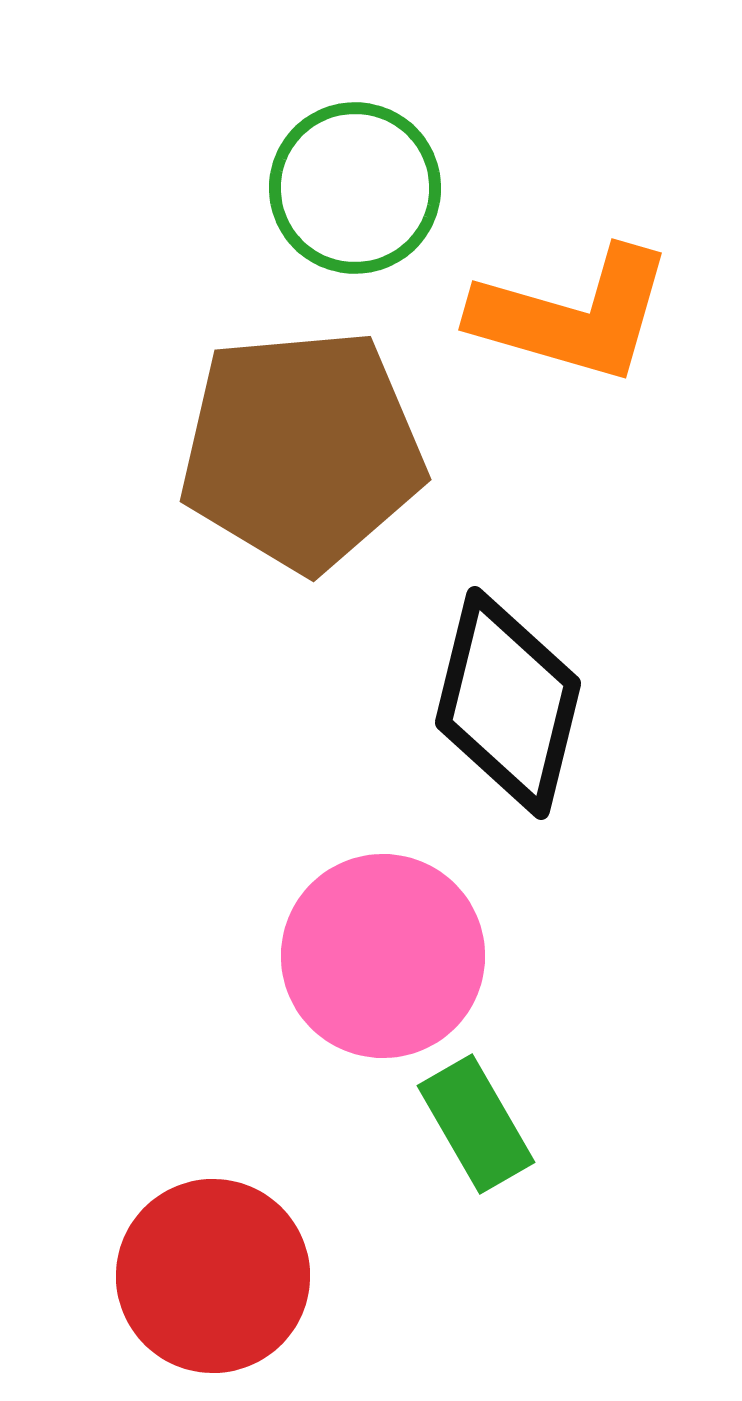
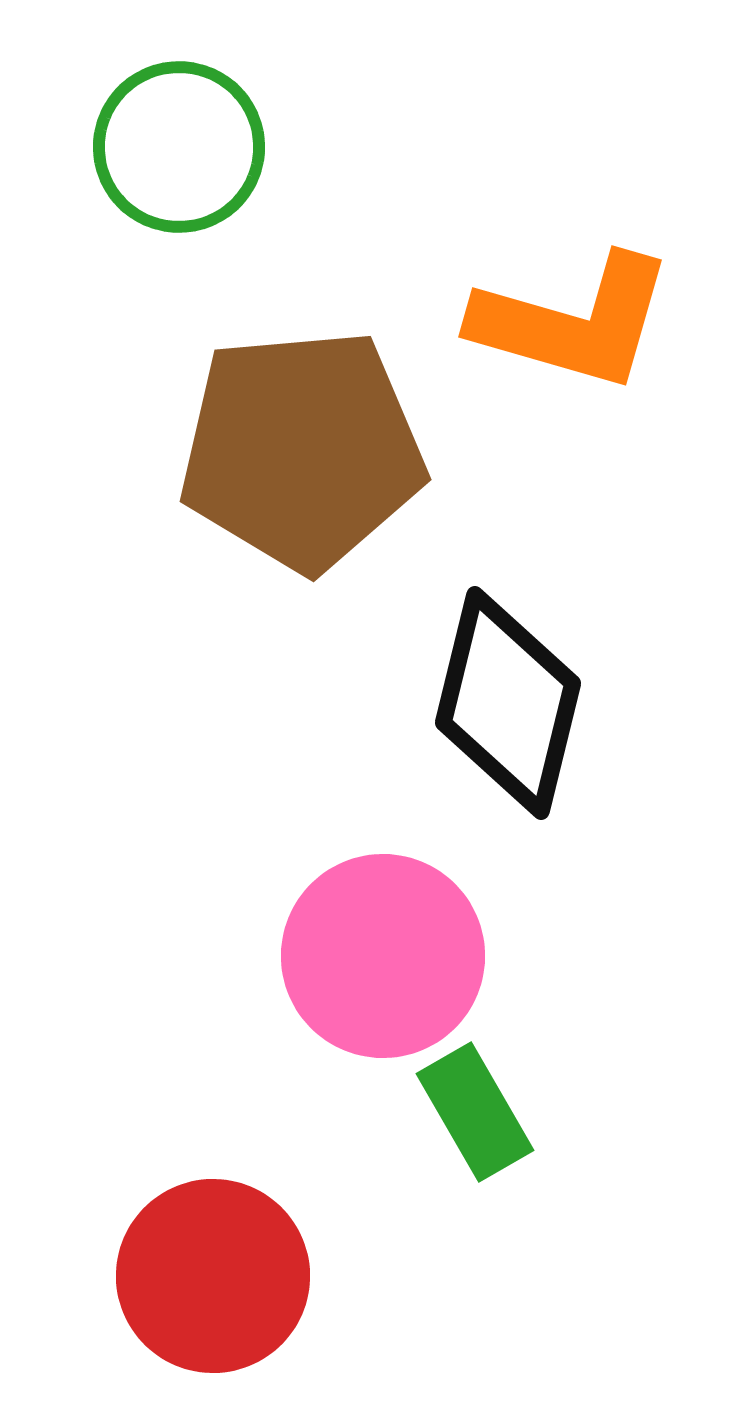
green circle: moved 176 px left, 41 px up
orange L-shape: moved 7 px down
green rectangle: moved 1 px left, 12 px up
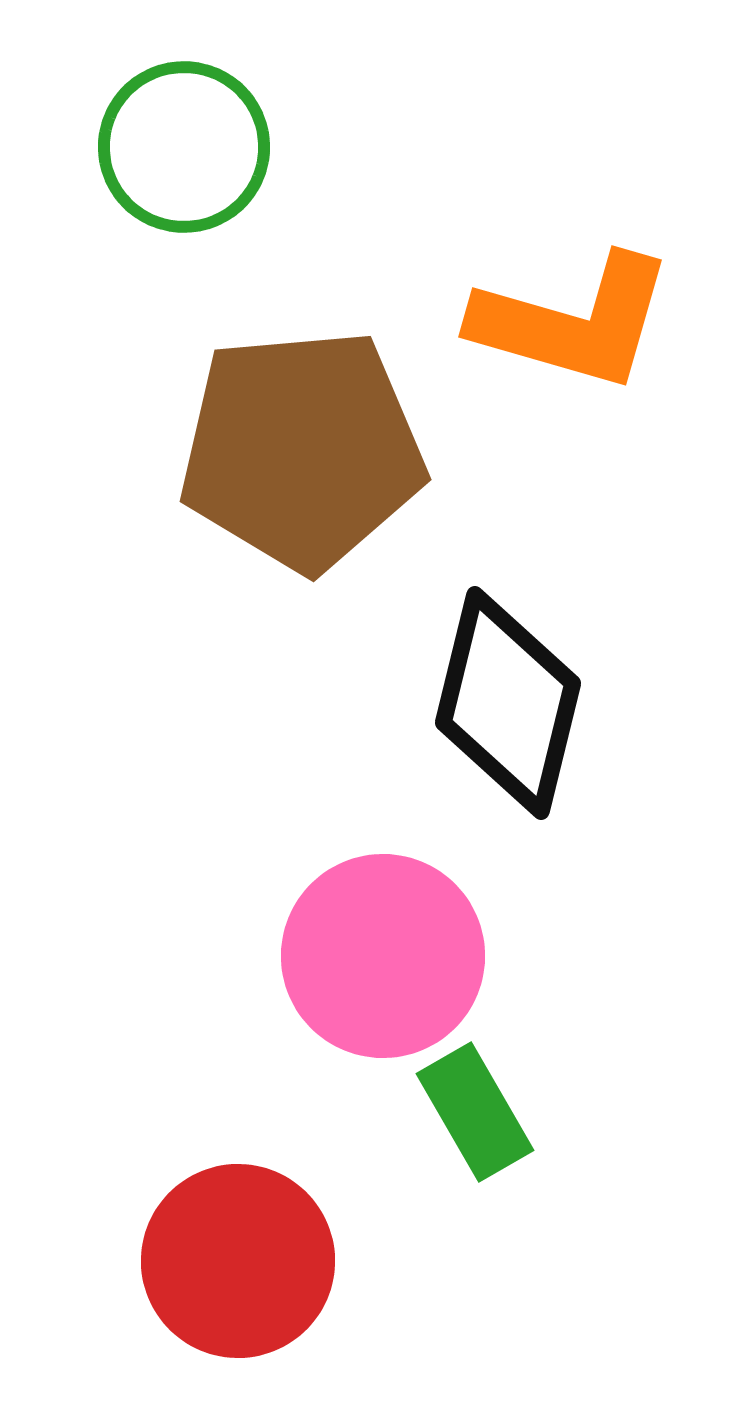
green circle: moved 5 px right
red circle: moved 25 px right, 15 px up
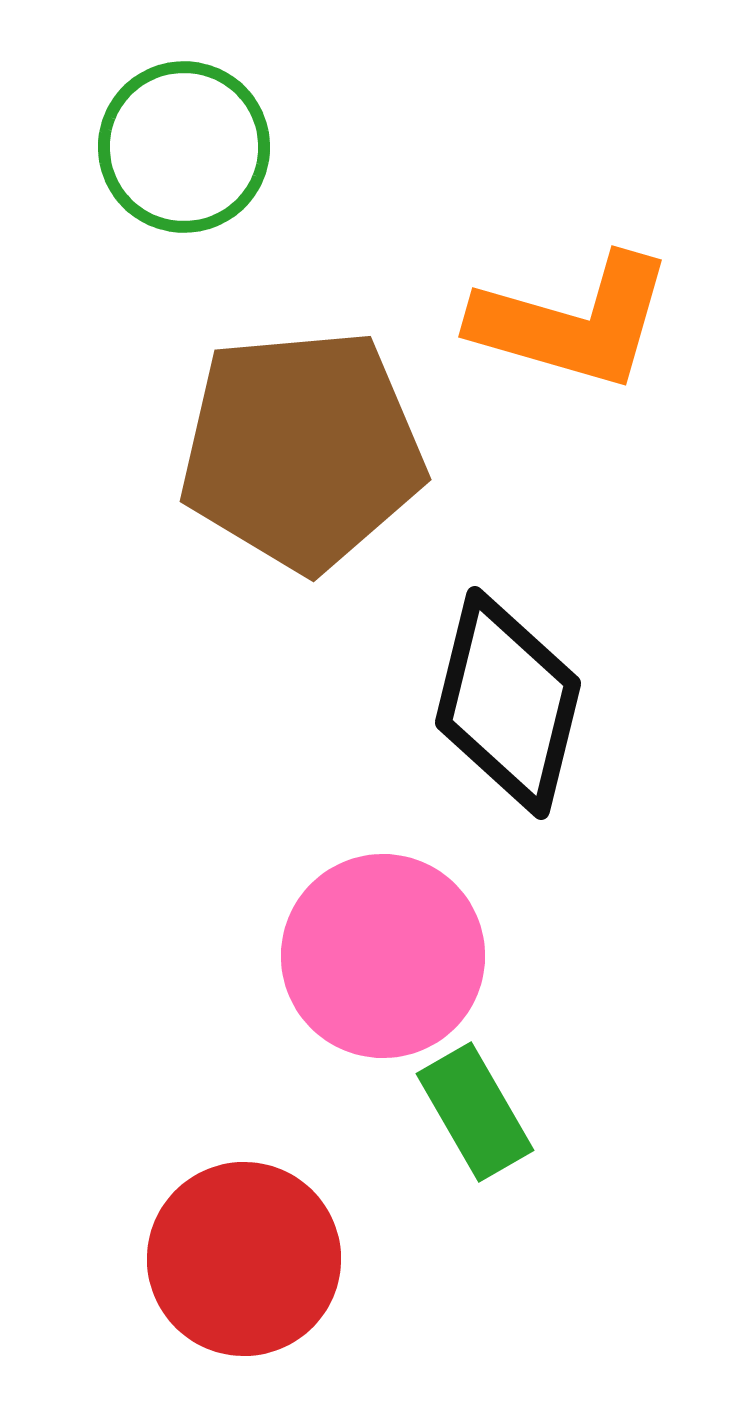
red circle: moved 6 px right, 2 px up
